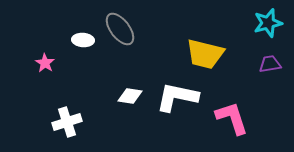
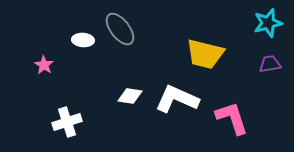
pink star: moved 1 px left, 2 px down
white L-shape: moved 2 px down; rotated 12 degrees clockwise
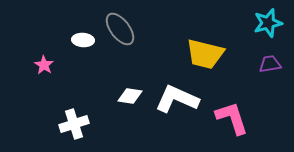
white cross: moved 7 px right, 2 px down
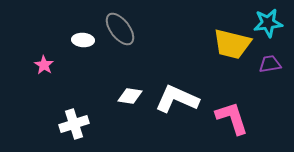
cyan star: rotated 8 degrees clockwise
yellow trapezoid: moved 27 px right, 10 px up
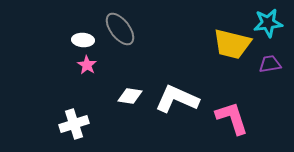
pink star: moved 43 px right
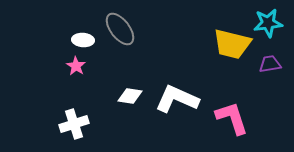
pink star: moved 11 px left, 1 px down
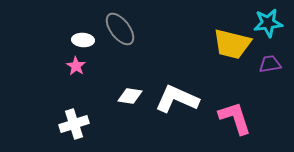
pink L-shape: moved 3 px right
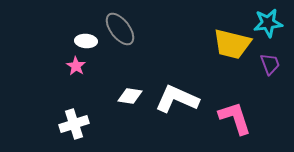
white ellipse: moved 3 px right, 1 px down
purple trapezoid: rotated 80 degrees clockwise
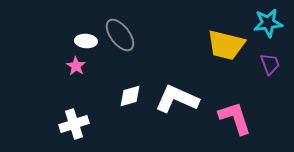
gray ellipse: moved 6 px down
yellow trapezoid: moved 6 px left, 1 px down
white diamond: rotated 25 degrees counterclockwise
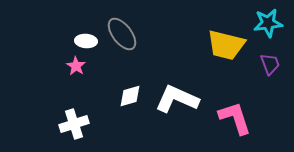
gray ellipse: moved 2 px right, 1 px up
